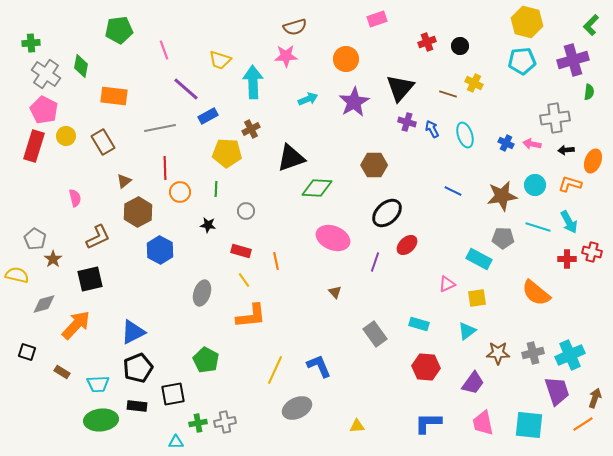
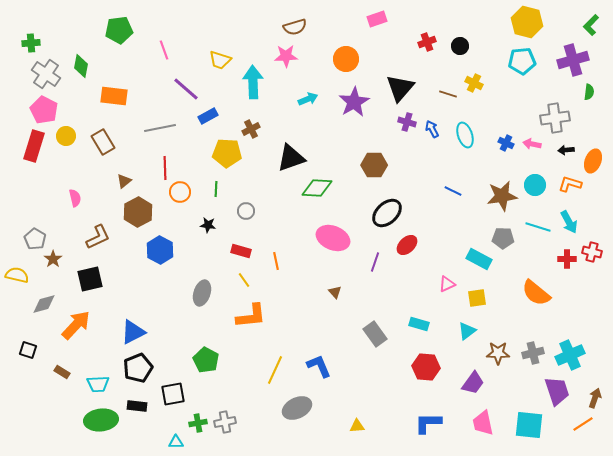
black square at (27, 352): moved 1 px right, 2 px up
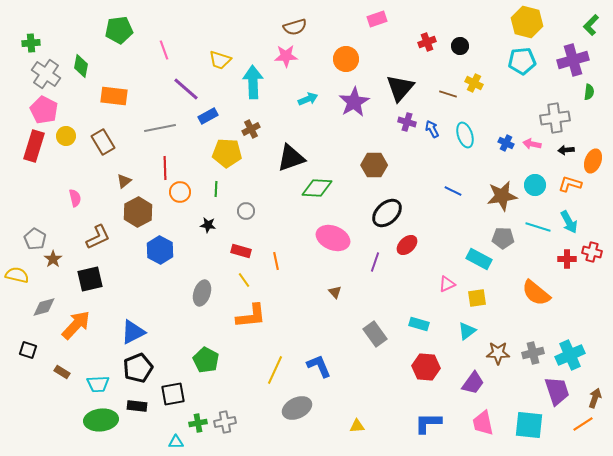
gray diamond at (44, 304): moved 3 px down
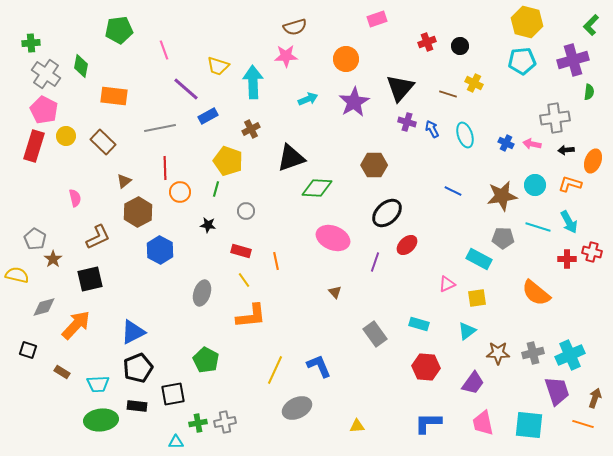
yellow trapezoid at (220, 60): moved 2 px left, 6 px down
brown rectangle at (103, 142): rotated 15 degrees counterclockwise
yellow pentagon at (227, 153): moved 1 px right, 8 px down; rotated 16 degrees clockwise
green line at (216, 189): rotated 14 degrees clockwise
orange line at (583, 424): rotated 50 degrees clockwise
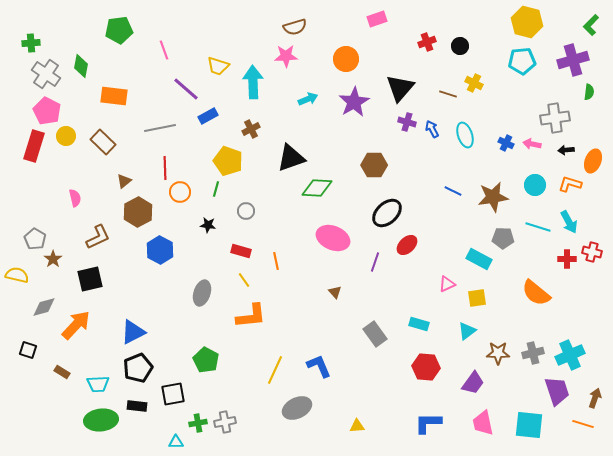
pink pentagon at (44, 110): moved 3 px right, 1 px down
brown star at (502, 196): moved 9 px left, 1 px down
